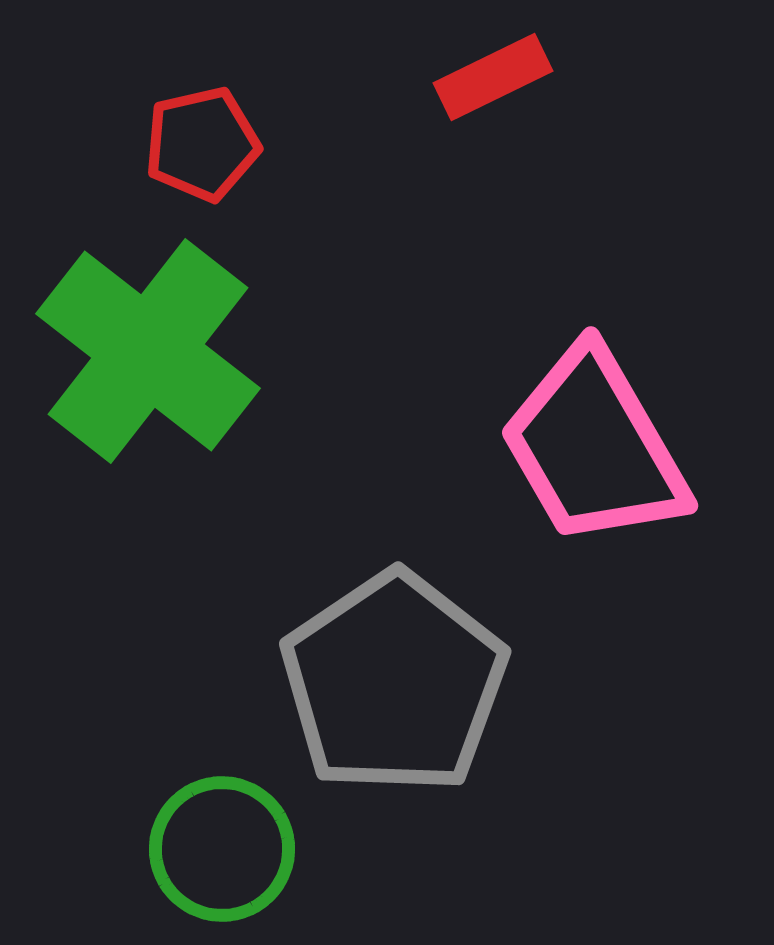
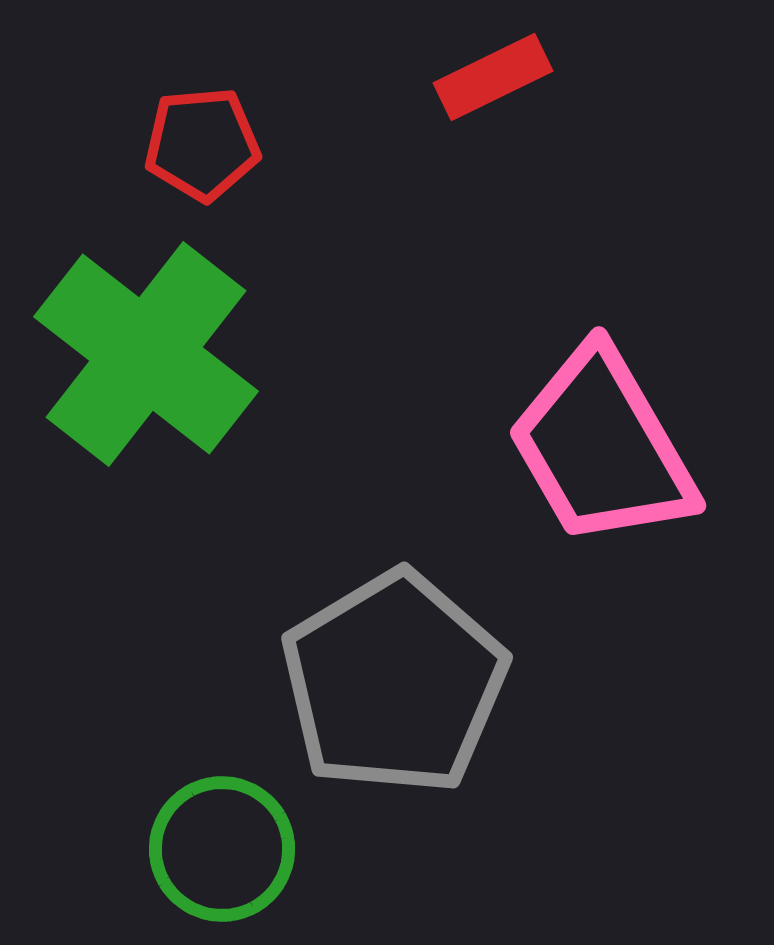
red pentagon: rotated 8 degrees clockwise
green cross: moved 2 px left, 3 px down
pink trapezoid: moved 8 px right
gray pentagon: rotated 3 degrees clockwise
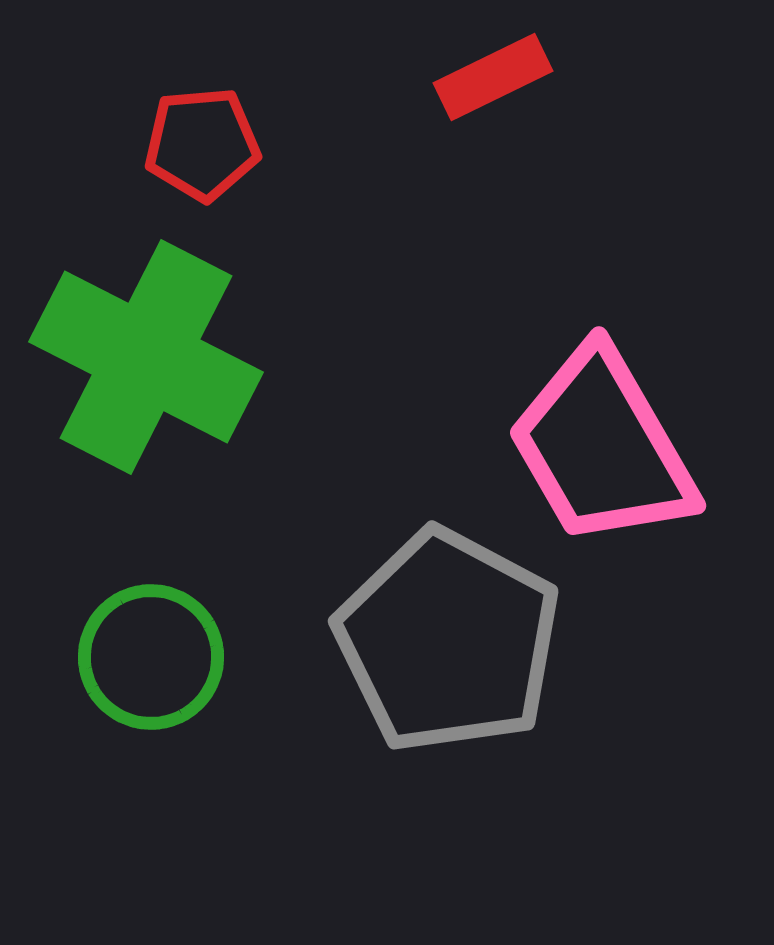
green cross: moved 3 px down; rotated 11 degrees counterclockwise
gray pentagon: moved 54 px right, 42 px up; rotated 13 degrees counterclockwise
green circle: moved 71 px left, 192 px up
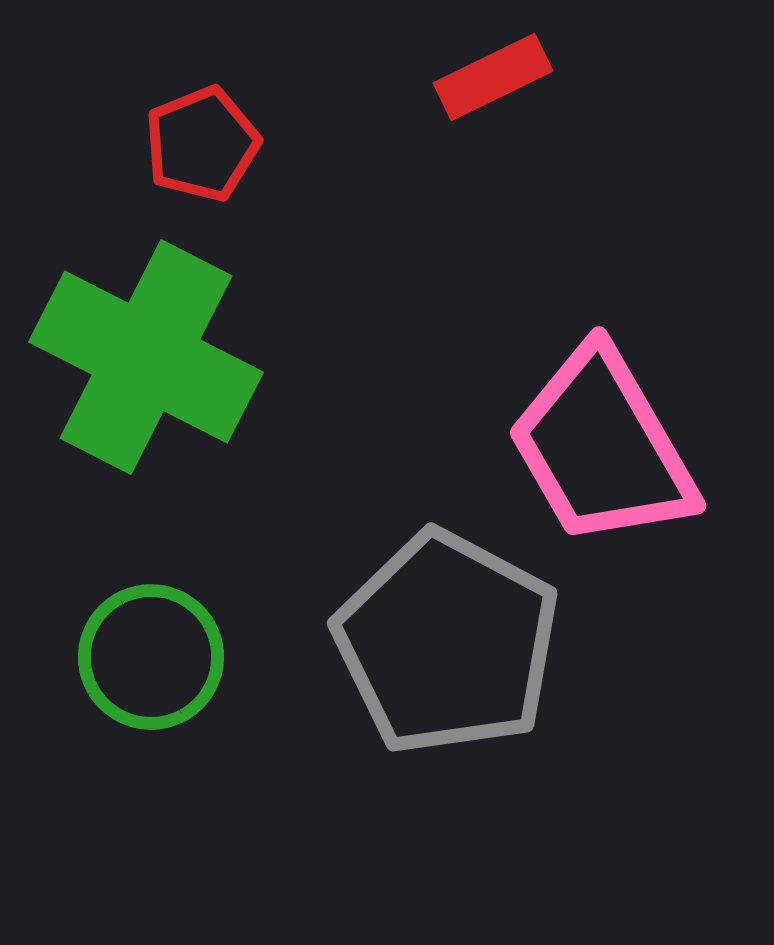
red pentagon: rotated 17 degrees counterclockwise
gray pentagon: moved 1 px left, 2 px down
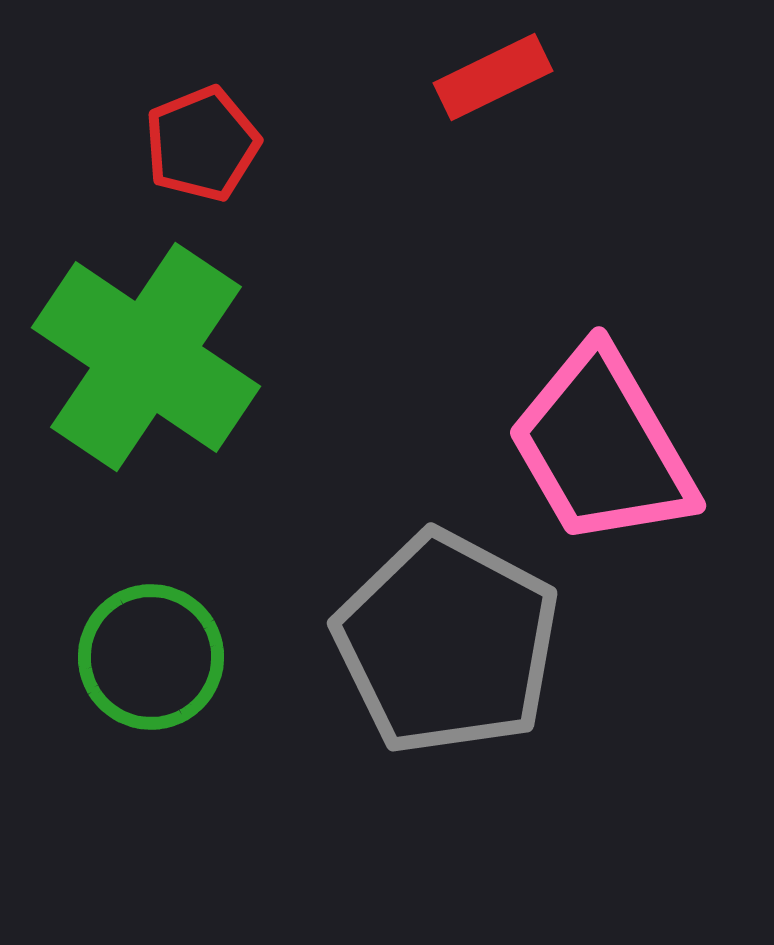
green cross: rotated 7 degrees clockwise
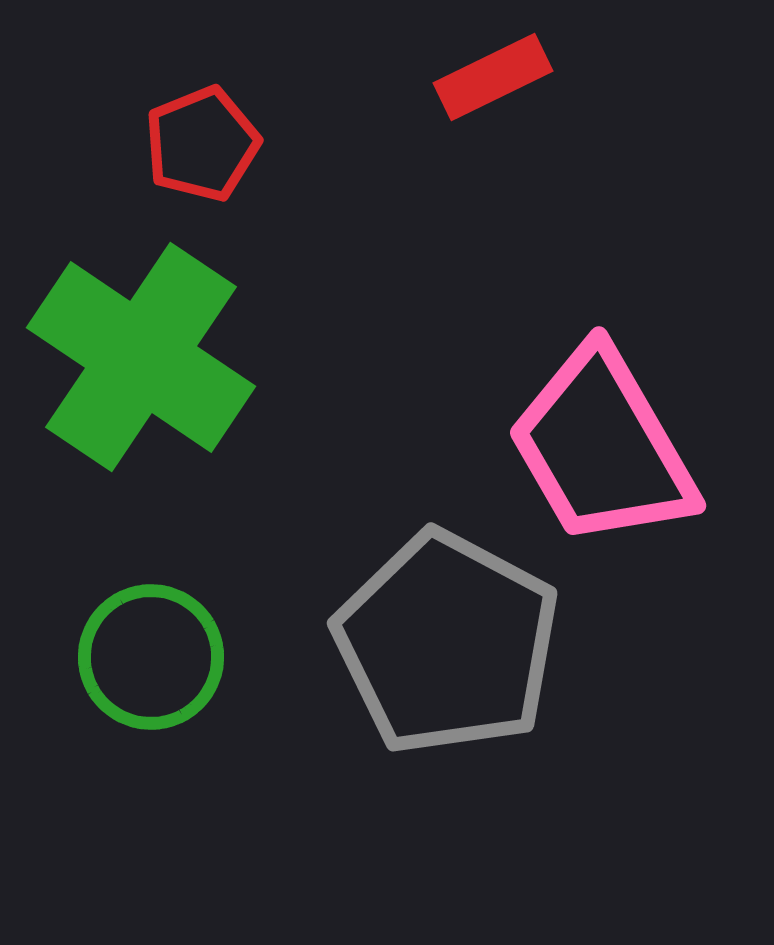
green cross: moved 5 px left
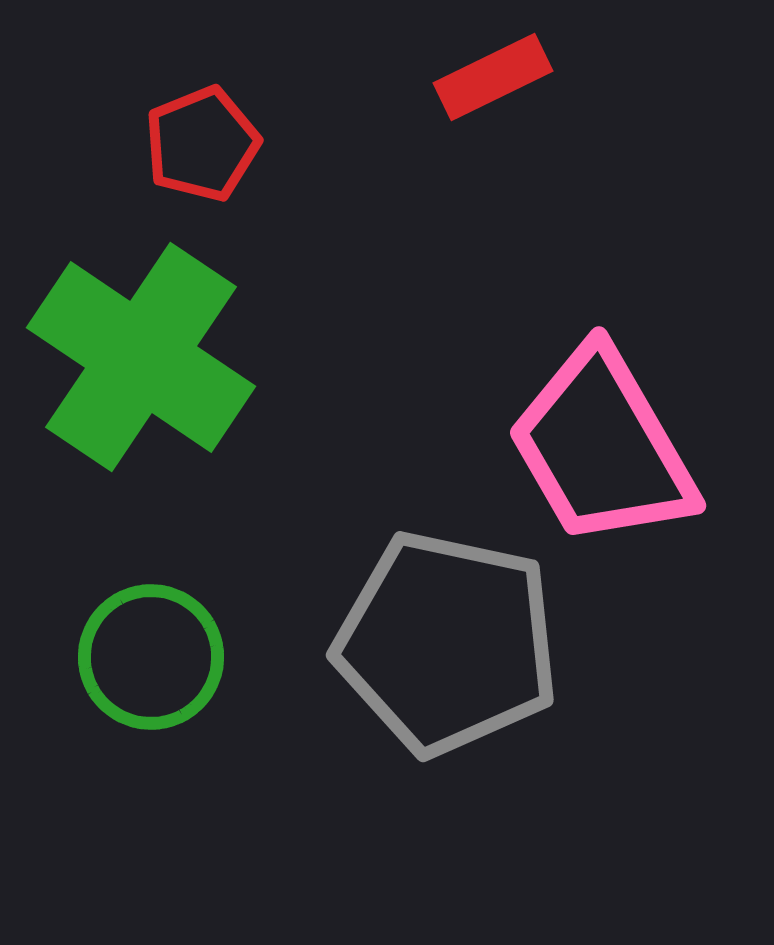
gray pentagon: rotated 16 degrees counterclockwise
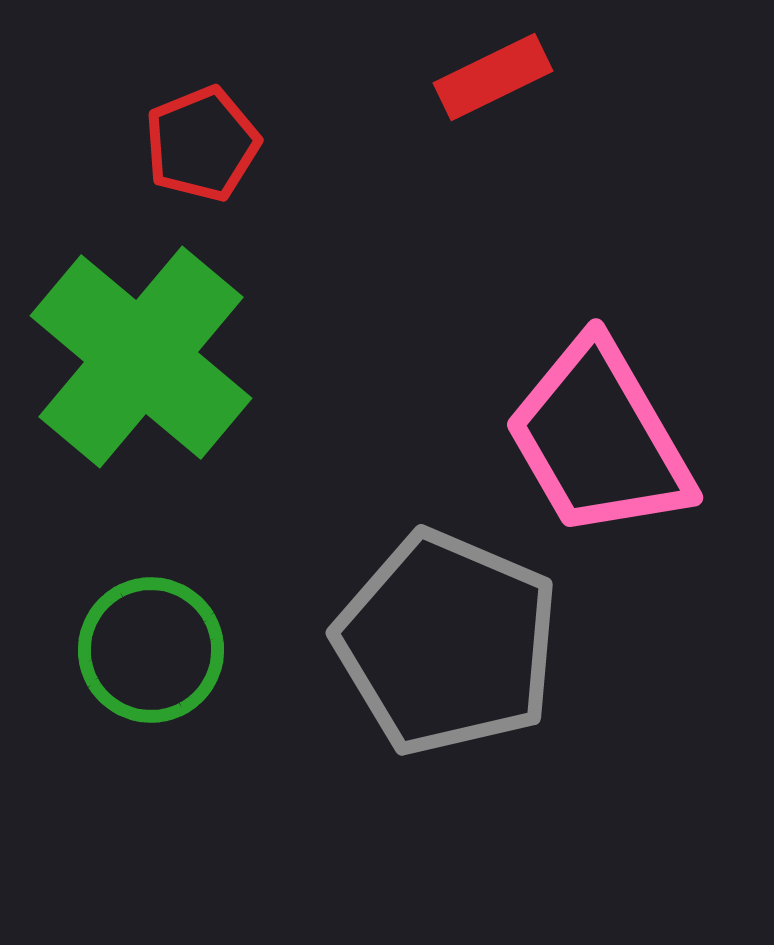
green cross: rotated 6 degrees clockwise
pink trapezoid: moved 3 px left, 8 px up
gray pentagon: rotated 11 degrees clockwise
green circle: moved 7 px up
